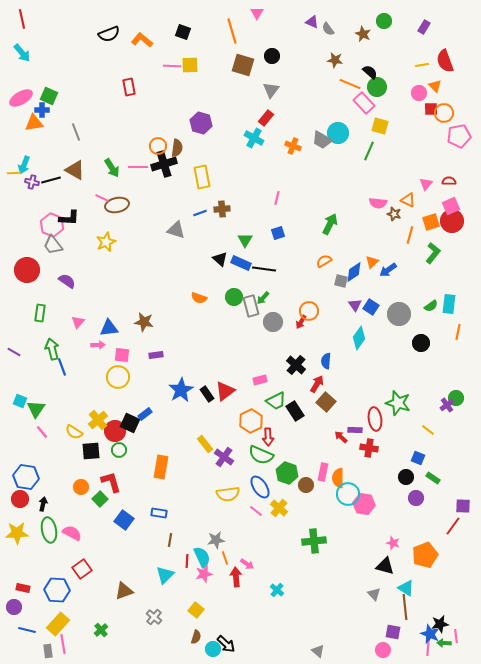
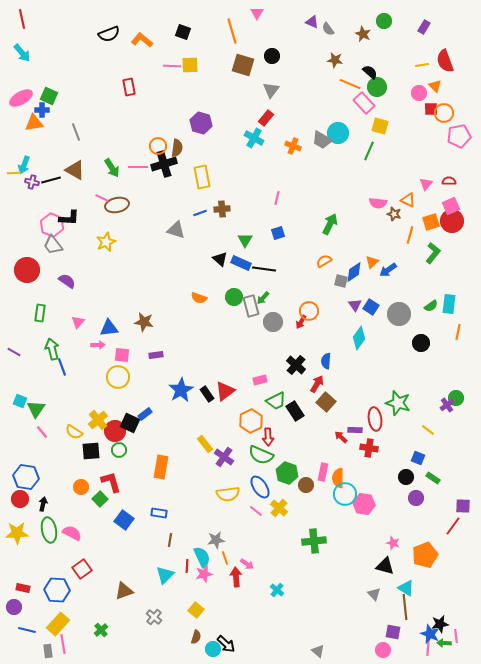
cyan circle at (348, 494): moved 3 px left
red line at (187, 561): moved 5 px down
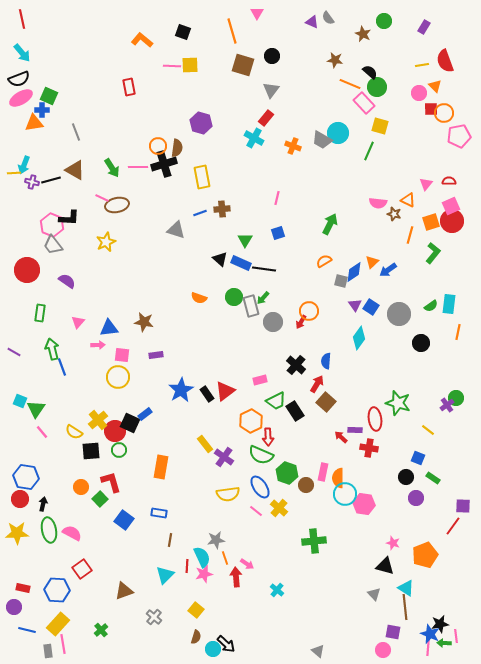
gray semicircle at (328, 29): moved 11 px up
black semicircle at (109, 34): moved 90 px left, 45 px down
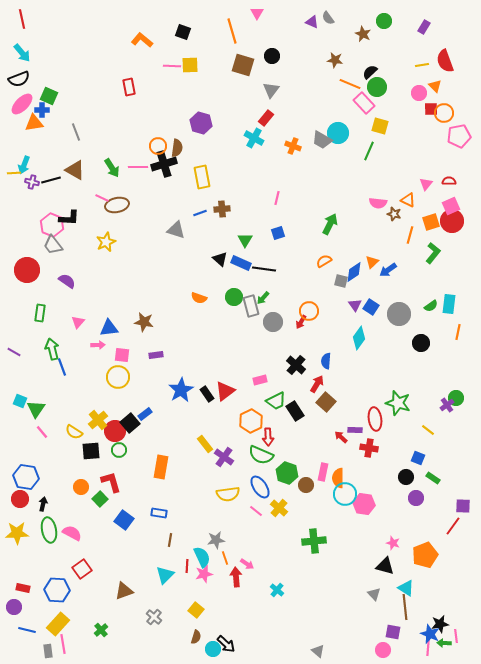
black semicircle at (370, 72): rotated 84 degrees counterclockwise
pink ellipse at (21, 98): moved 1 px right, 6 px down; rotated 15 degrees counterclockwise
black square at (130, 423): rotated 24 degrees clockwise
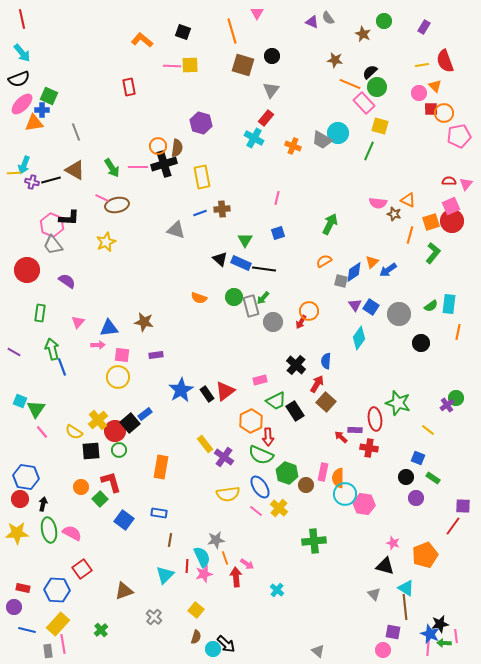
pink triangle at (426, 184): moved 40 px right
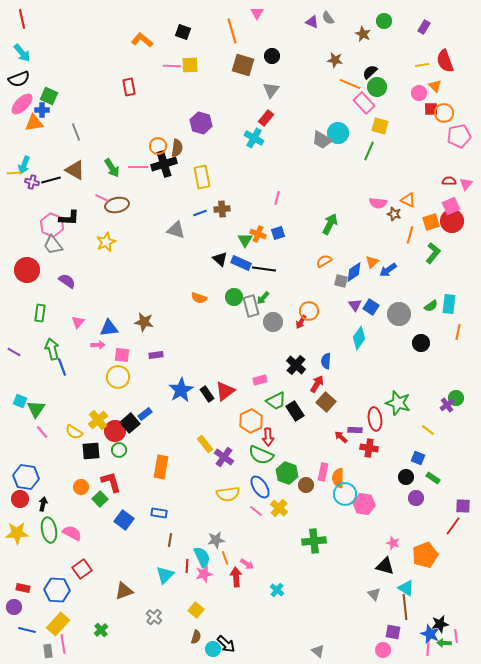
orange cross at (293, 146): moved 35 px left, 88 px down
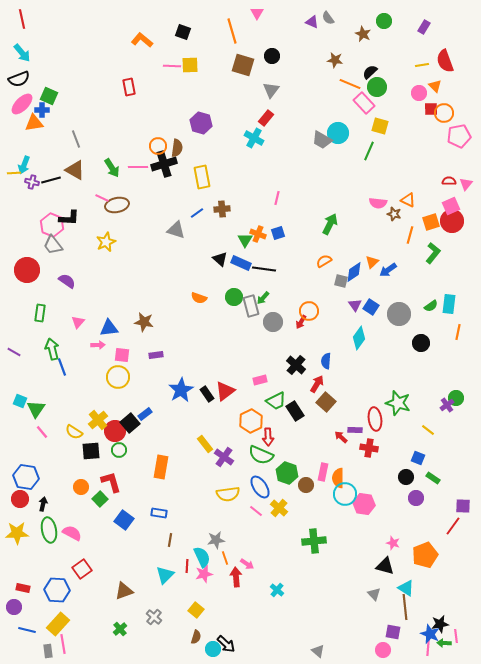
gray line at (76, 132): moved 7 px down
blue line at (200, 213): moved 3 px left; rotated 16 degrees counterclockwise
green cross at (101, 630): moved 19 px right, 1 px up
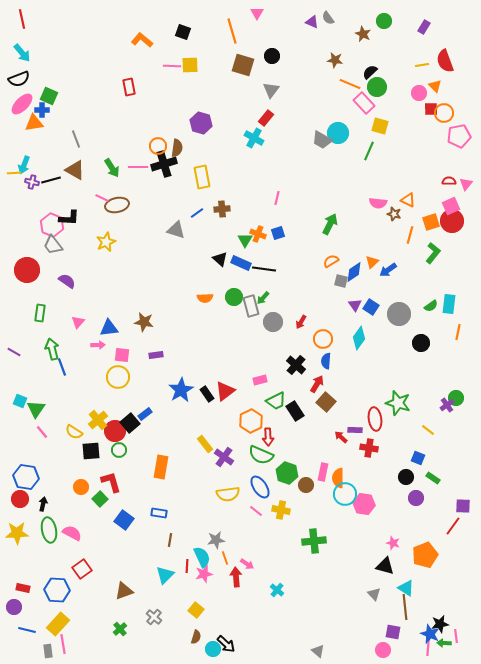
orange semicircle at (324, 261): moved 7 px right
orange semicircle at (199, 298): moved 6 px right; rotated 21 degrees counterclockwise
orange circle at (309, 311): moved 14 px right, 28 px down
yellow cross at (279, 508): moved 2 px right, 2 px down; rotated 30 degrees counterclockwise
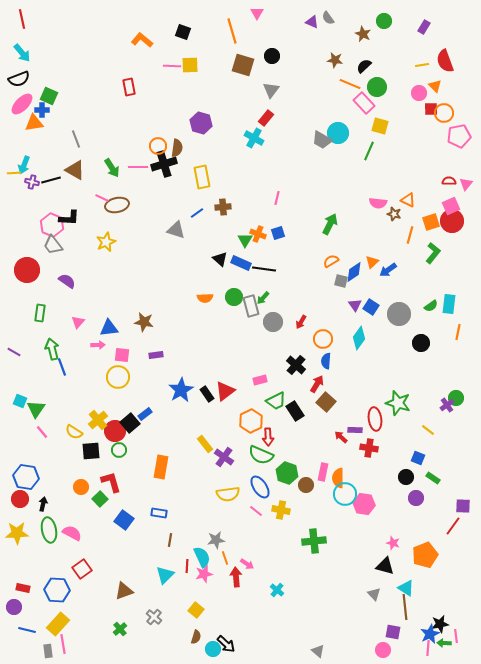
black semicircle at (370, 72): moved 6 px left, 6 px up
brown cross at (222, 209): moved 1 px right, 2 px up
blue star at (430, 634): rotated 24 degrees clockwise
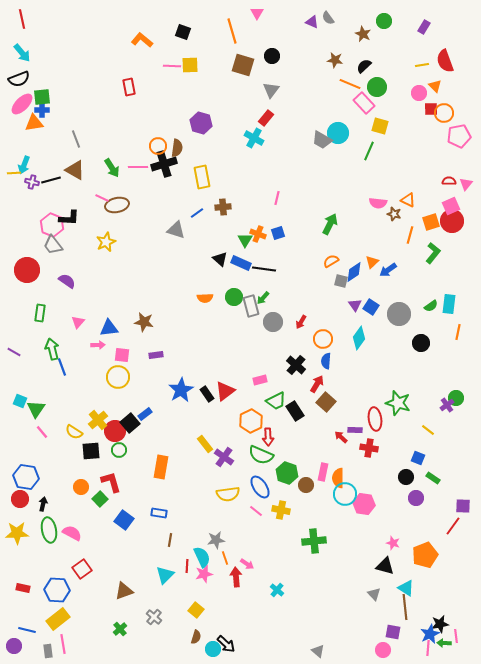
green square at (49, 96): moved 7 px left, 1 px down; rotated 30 degrees counterclockwise
purple circle at (14, 607): moved 39 px down
yellow rectangle at (58, 624): moved 5 px up; rotated 10 degrees clockwise
